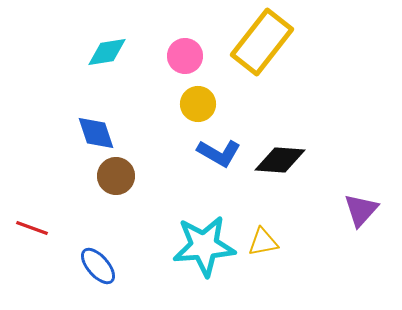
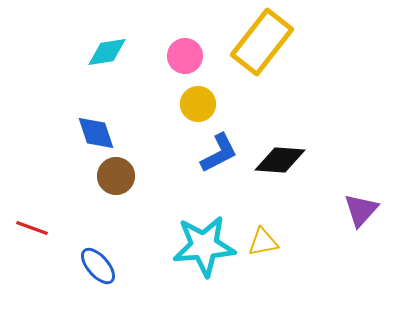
blue L-shape: rotated 57 degrees counterclockwise
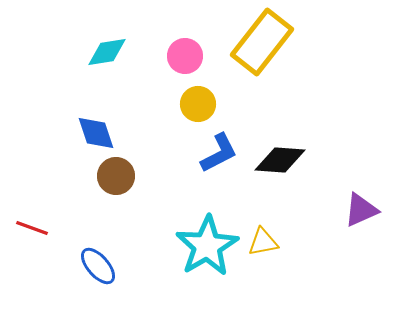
purple triangle: rotated 24 degrees clockwise
cyan star: moved 3 px right; rotated 26 degrees counterclockwise
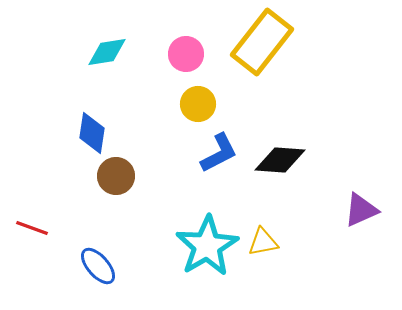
pink circle: moved 1 px right, 2 px up
blue diamond: moved 4 px left; rotated 27 degrees clockwise
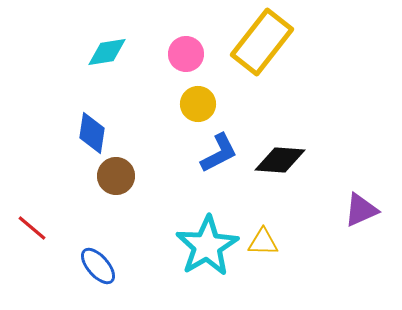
red line: rotated 20 degrees clockwise
yellow triangle: rotated 12 degrees clockwise
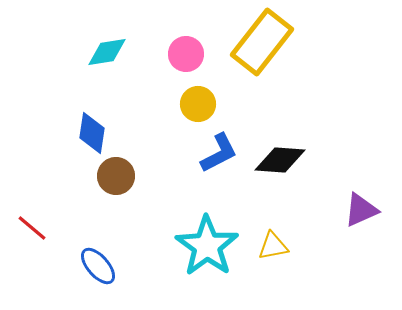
yellow triangle: moved 10 px right, 4 px down; rotated 12 degrees counterclockwise
cyan star: rotated 6 degrees counterclockwise
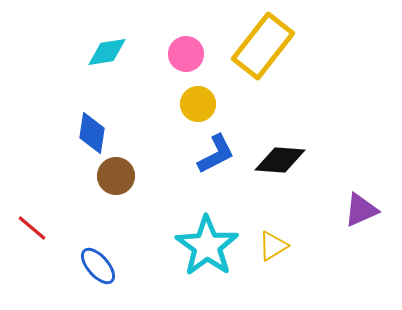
yellow rectangle: moved 1 px right, 4 px down
blue L-shape: moved 3 px left, 1 px down
yellow triangle: rotated 20 degrees counterclockwise
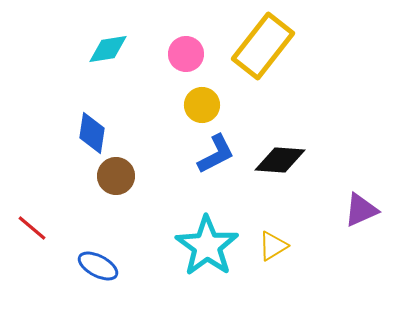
cyan diamond: moved 1 px right, 3 px up
yellow circle: moved 4 px right, 1 px down
blue ellipse: rotated 21 degrees counterclockwise
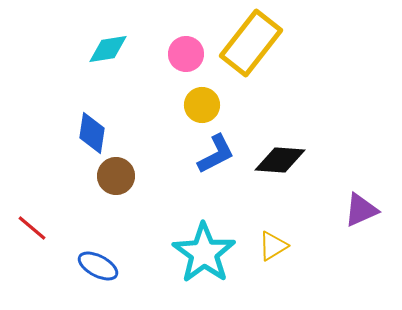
yellow rectangle: moved 12 px left, 3 px up
cyan star: moved 3 px left, 7 px down
